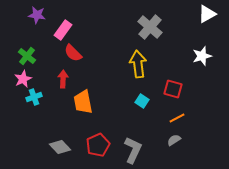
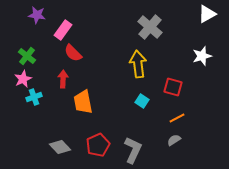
red square: moved 2 px up
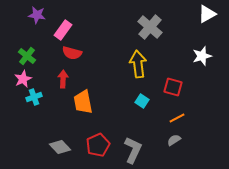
red semicircle: moved 1 px left; rotated 30 degrees counterclockwise
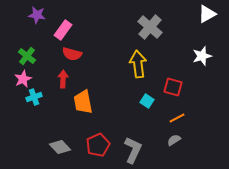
red semicircle: moved 1 px down
cyan square: moved 5 px right
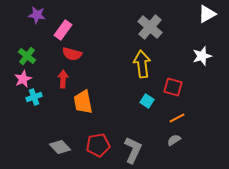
yellow arrow: moved 4 px right
red pentagon: rotated 15 degrees clockwise
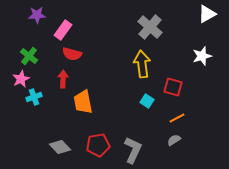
purple star: rotated 12 degrees counterclockwise
green cross: moved 2 px right
pink star: moved 2 px left
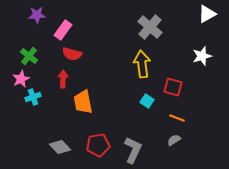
cyan cross: moved 1 px left
orange line: rotated 49 degrees clockwise
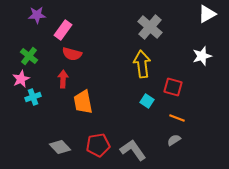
gray L-shape: rotated 60 degrees counterclockwise
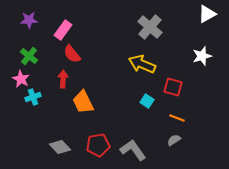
purple star: moved 8 px left, 5 px down
red semicircle: rotated 36 degrees clockwise
yellow arrow: rotated 60 degrees counterclockwise
pink star: rotated 18 degrees counterclockwise
orange trapezoid: rotated 15 degrees counterclockwise
